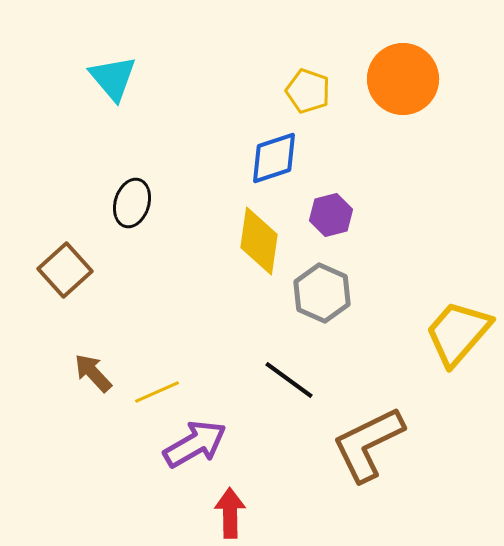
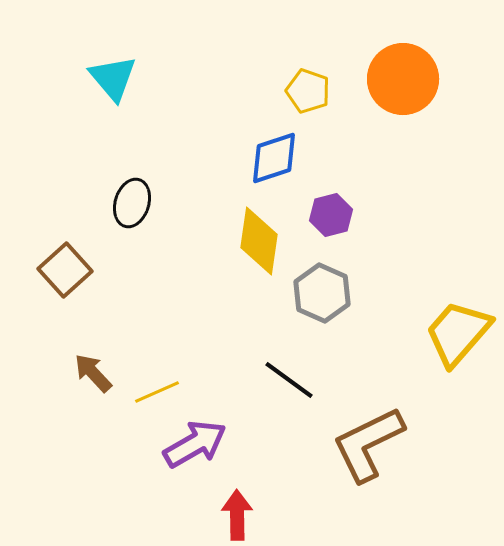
red arrow: moved 7 px right, 2 px down
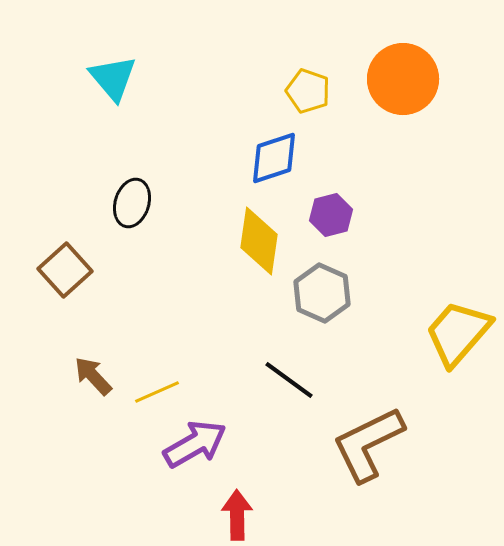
brown arrow: moved 3 px down
